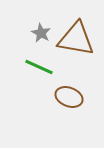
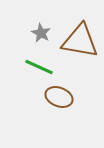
brown triangle: moved 4 px right, 2 px down
brown ellipse: moved 10 px left
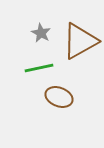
brown triangle: rotated 39 degrees counterclockwise
green line: moved 1 px down; rotated 36 degrees counterclockwise
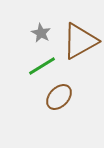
green line: moved 3 px right, 2 px up; rotated 20 degrees counterclockwise
brown ellipse: rotated 68 degrees counterclockwise
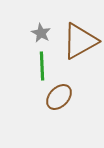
green line: rotated 60 degrees counterclockwise
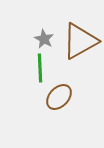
gray star: moved 3 px right, 6 px down
green line: moved 2 px left, 2 px down
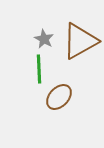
green line: moved 1 px left, 1 px down
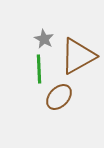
brown triangle: moved 2 px left, 15 px down
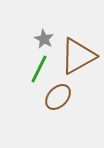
green line: rotated 28 degrees clockwise
brown ellipse: moved 1 px left
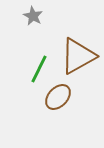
gray star: moved 11 px left, 23 px up
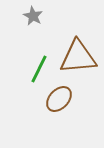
brown triangle: moved 1 px down; rotated 24 degrees clockwise
brown ellipse: moved 1 px right, 2 px down
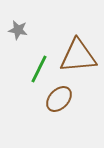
gray star: moved 15 px left, 14 px down; rotated 18 degrees counterclockwise
brown triangle: moved 1 px up
